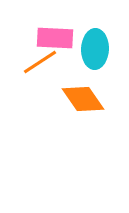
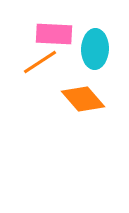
pink rectangle: moved 1 px left, 4 px up
orange diamond: rotated 6 degrees counterclockwise
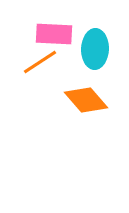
orange diamond: moved 3 px right, 1 px down
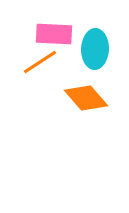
orange diamond: moved 2 px up
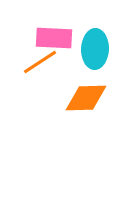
pink rectangle: moved 4 px down
orange diamond: rotated 51 degrees counterclockwise
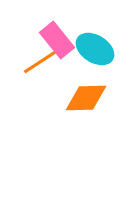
pink rectangle: moved 3 px right, 2 px down; rotated 48 degrees clockwise
cyan ellipse: rotated 60 degrees counterclockwise
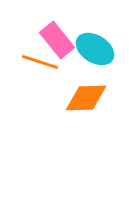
orange line: rotated 51 degrees clockwise
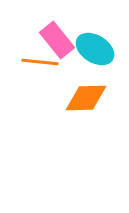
orange line: rotated 12 degrees counterclockwise
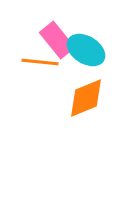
cyan ellipse: moved 9 px left, 1 px down
orange diamond: rotated 21 degrees counterclockwise
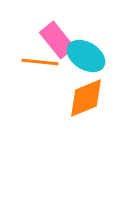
cyan ellipse: moved 6 px down
